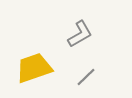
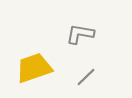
gray L-shape: rotated 140 degrees counterclockwise
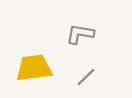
yellow trapezoid: rotated 12 degrees clockwise
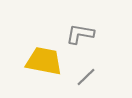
yellow trapezoid: moved 10 px right, 7 px up; rotated 18 degrees clockwise
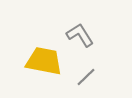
gray L-shape: moved 1 px down; rotated 48 degrees clockwise
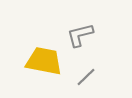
gray L-shape: rotated 72 degrees counterclockwise
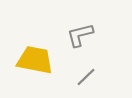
yellow trapezoid: moved 9 px left, 1 px up
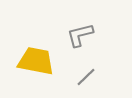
yellow trapezoid: moved 1 px right, 1 px down
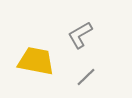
gray L-shape: rotated 16 degrees counterclockwise
